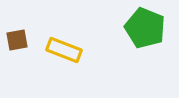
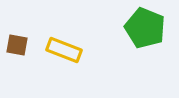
brown square: moved 5 px down; rotated 20 degrees clockwise
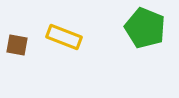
yellow rectangle: moved 13 px up
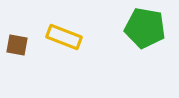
green pentagon: rotated 12 degrees counterclockwise
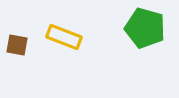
green pentagon: rotated 6 degrees clockwise
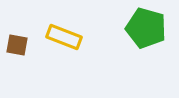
green pentagon: moved 1 px right
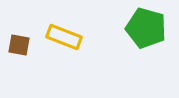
brown square: moved 2 px right
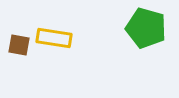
yellow rectangle: moved 10 px left, 1 px down; rotated 12 degrees counterclockwise
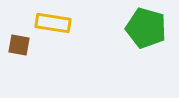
yellow rectangle: moved 1 px left, 15 px up
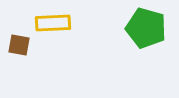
yellow rectangle: rotated 12 degrees counterclockwise
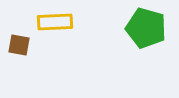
yellow rectangle: moved 2 px right, 1 px up
